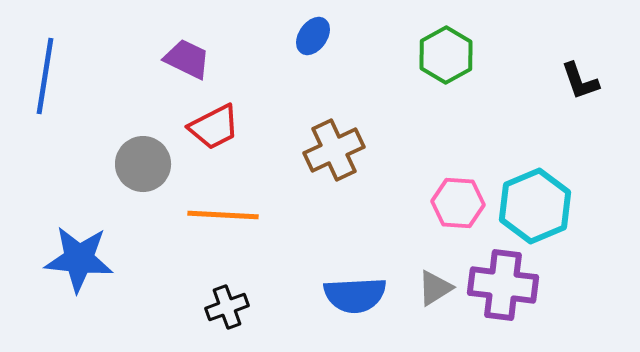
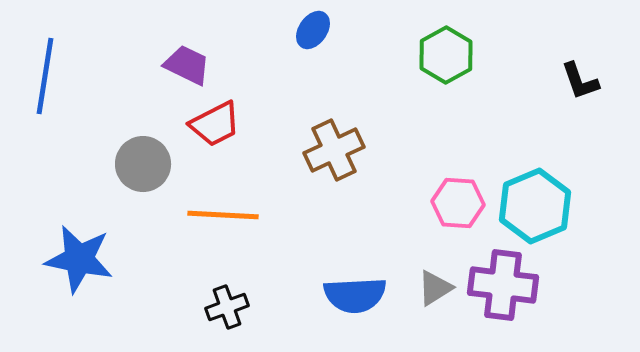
blue ellipse: moved 6 px up
purple trapezoid: moved 6 px down
red trapezoid: moved 1 px right, 3 px up
blue star: rotated 6 degrees clockwise
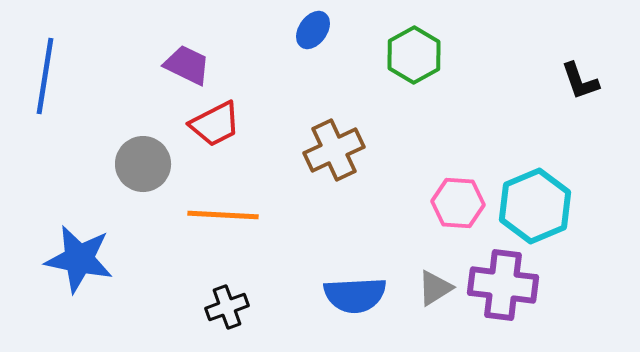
green hexagon: moved 32 px left
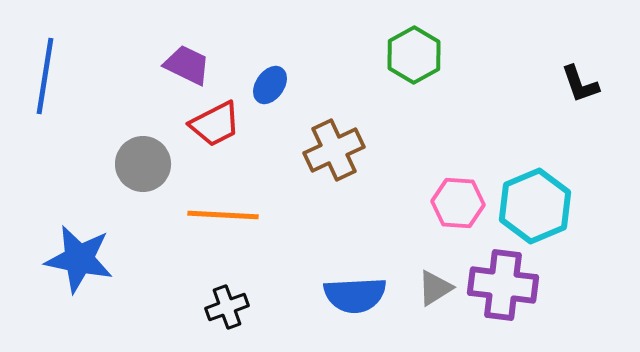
blue ellipse: moved 43 px left, 55 px down
black L-shape: moved 3 px down
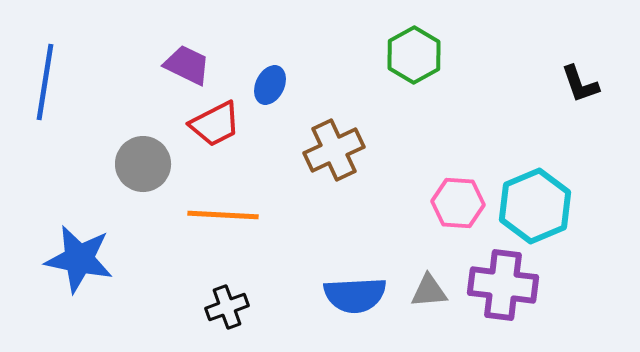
blue line: moved 6 px down
blue ellipse: rotated 9 degrees counterclockwise
gray triangle: moved 6 px left, 3 px down; rotated 27 degrees clockwise
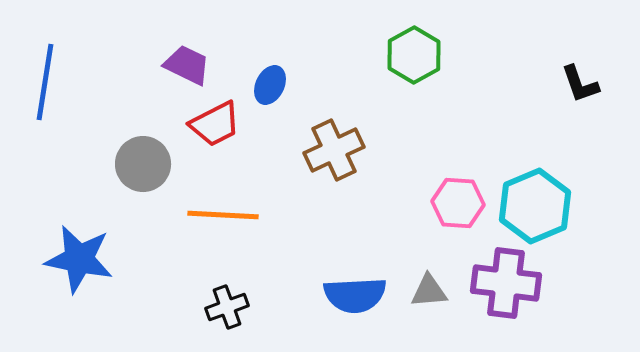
purple cross: moved 3 px right, 2 px up
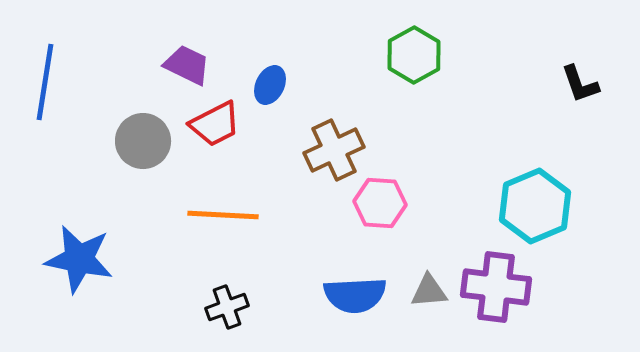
gray circle: moved 23 px up
pink hexagon: moved 78 px left
purple cross: moved 10 px left, 4 px down
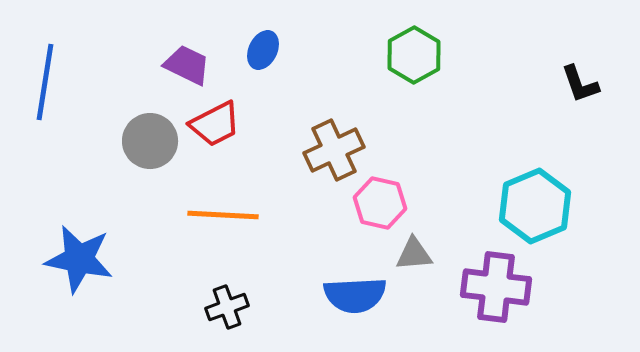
blue ellipse: moved 7 px left, 35 px up
gray circle: moved 7 px right
pink hexagon: rotated 9 degrees clockwise
gray triangle: moved 15 px left, 37 px up
